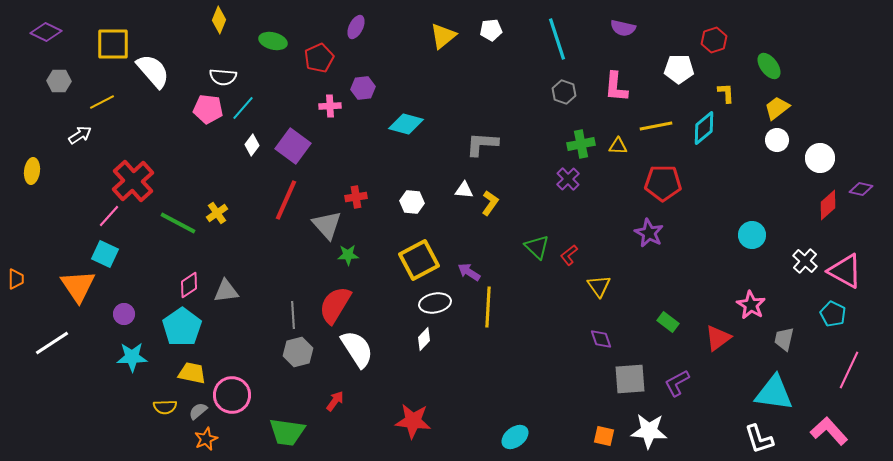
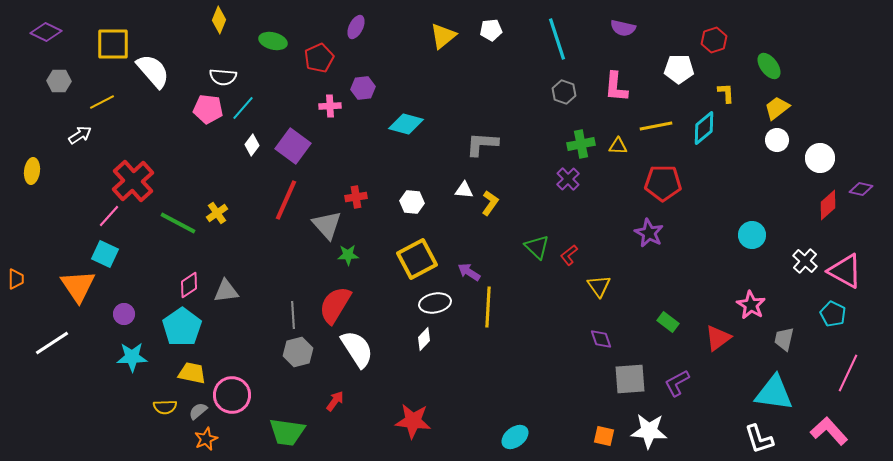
yellow square at (419, 260): moved 2 px left, 1 px up
pink line at (849, 370): moved 1 px left, 3 px down
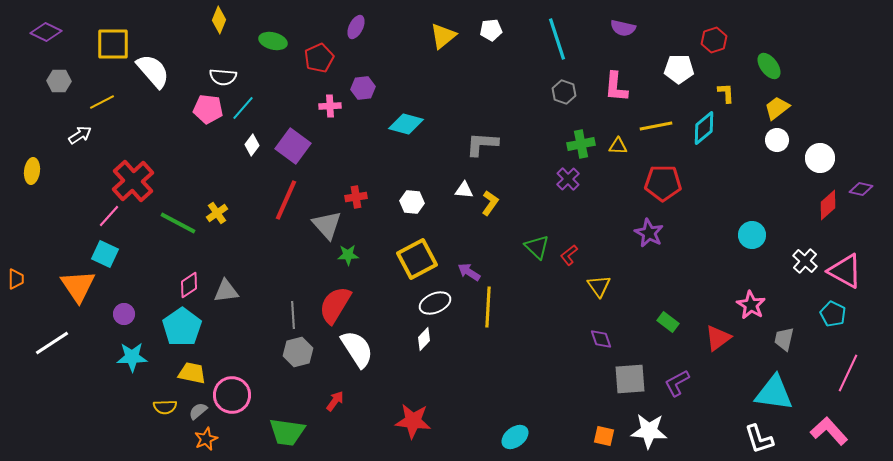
white ellipse at (435, 303): rotated 12 degrees counterclockwise
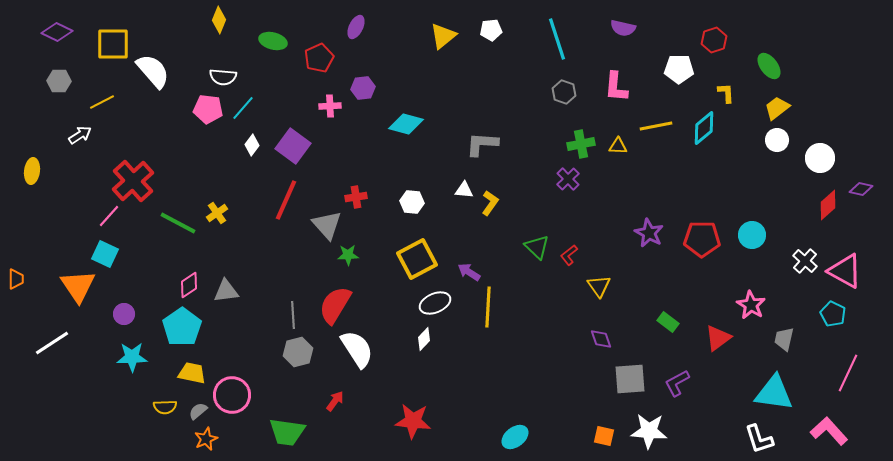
purple diamond at (46, 32): moved 11 px right
red pentagon at (663, 183): moved 39 px right, 56 px down
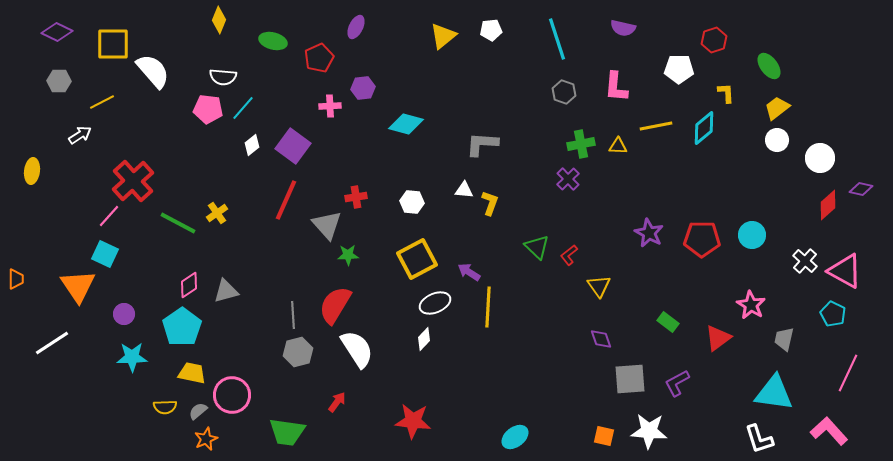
white diamond at (252, 145): rotated 15 degrees clockwise
yellow L-shape at (490, 203): rotated 15 degrees counterclockwise
gray triangle at (226, 291): rotated 8 degrees counterclockwise
red arrow at (335, 401): moved 2 px right, 1 px down
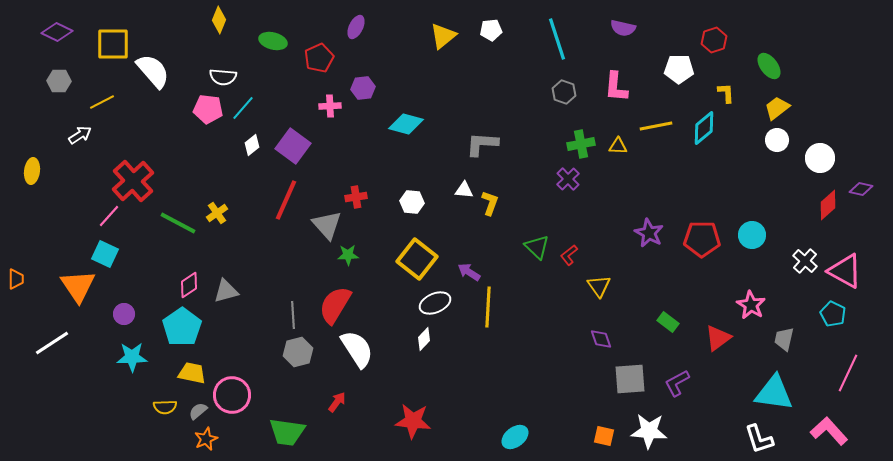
yellow square at (417, 259): rotated 24 degrees counterclockwise
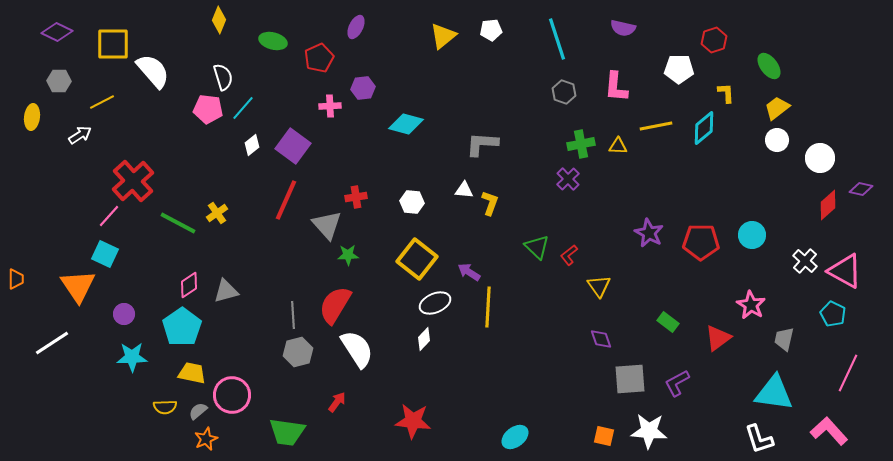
white semicircle at (223, 77): rotated 112 degrees counterclockwise
yellow ellipse at (32, 171): moved 54 px up
red pentagon at (702, 239): moved 1 px left, 3 px down
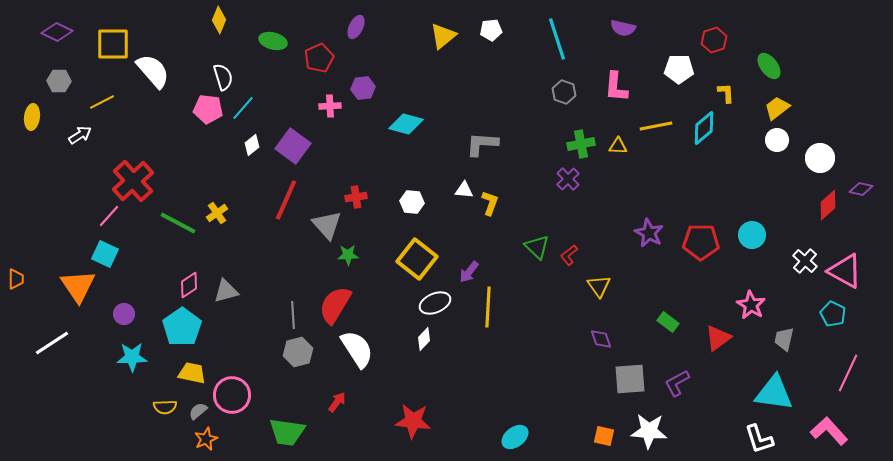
purple arrow at (469, 272): rotated 85 degrees counterclockwise
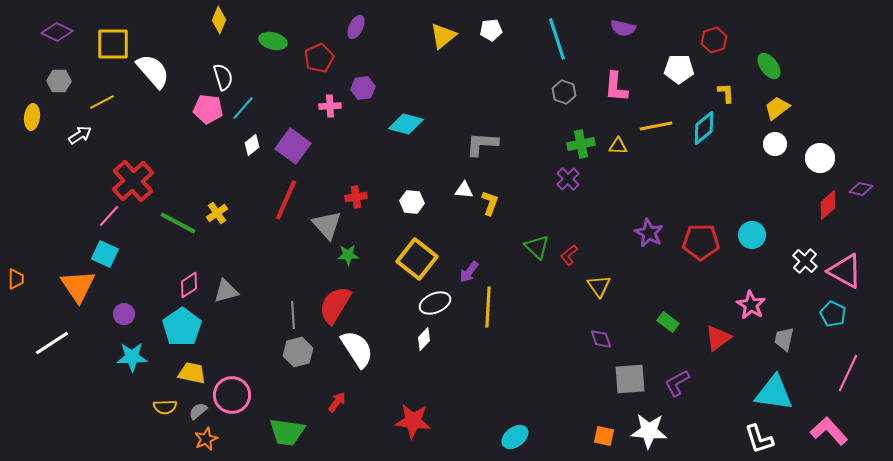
white circle at (777, 140): moved 2 px left, 4 px down
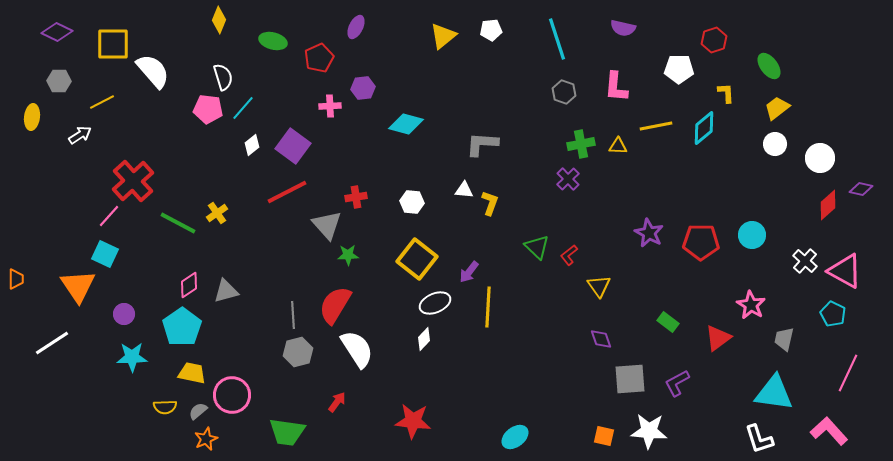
red line at (286, 200): moved 1 px right, 8 px up; rotated 39 degrees clockwise
